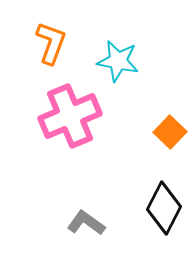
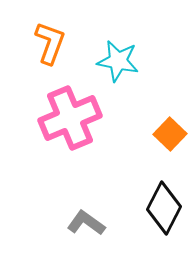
orange L-shape: moved 1 px left
pink cross: moved 2 px down
orange square: moved 2 px down
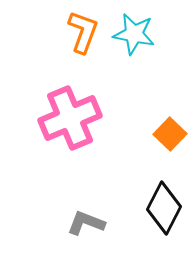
orange L-shape: moved 33 px right, 11 px up
cyan star: moved 16 px right, 27 px up
gray L-shape: rotated 15 degrees counterclockwise
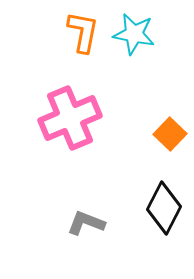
orange L-shape: rotated 9 degrees counterclockwise
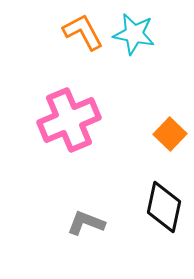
orange L-shape: rotated 39 degrees counterclockwise
pink cross: moved 1 px left, 2 px down
black diamond: moved 1 px up; rotated 15 degrees counterclockwise
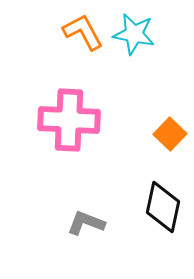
pink cross: rotated 26 degrees clockwise
black diamond: moved 1 px left
